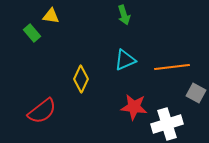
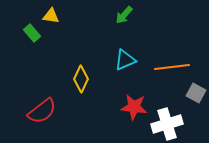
green arrow: rotated 60 degrees clockwise
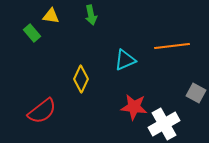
green arrow: moved 33 px left; rotated 54 degrees counterclockwise
orange line: moved 21 px up
white cross: moved 3 px left; rotated 12 degrees counterclockwise
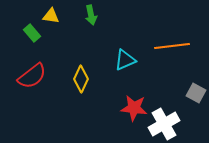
red star: moved 1 px down
red semicircle: moved 10 px left, 35 px up
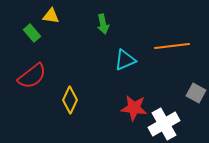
green arrow: moved 12 px right, 9 px down
yellow diamond: moved 11 px left, 21 px down
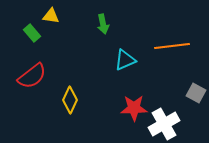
red star: rotated 8 degrees counterclockwise
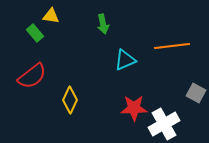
green rectangle: moved 3 px right
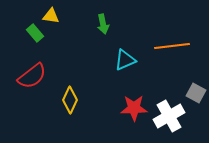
white cross: moved 5 px right, 8 px up
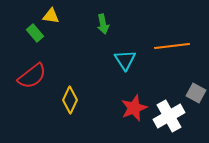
cyan triangle: rotated 40 degrees counterclockwise
red star: rotated 20 degrees counterclockwise
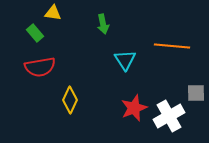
yellow triangle: moved 2 px right, 3 px up
orange line: rotated 12 degrees clockwise
red semicircle: moved 8 px right, 9 px up; rotated 28 degrees clockwise
gray square: rotated 30 degrees counterclockwise
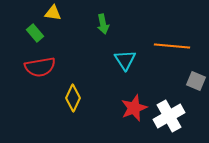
gray square: moved 12 px up; rotated 24 degrees clockwise
yellow diamond: moved 3 px right, 2 px up
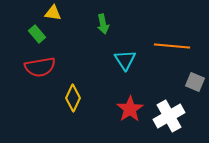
green rectangle: moved 2 px right, 1 px down
gray square: moved 1 px left, 1 px down
red star: moved 4 px left, 1 px down; rotated 12 degrees counterclockwise
